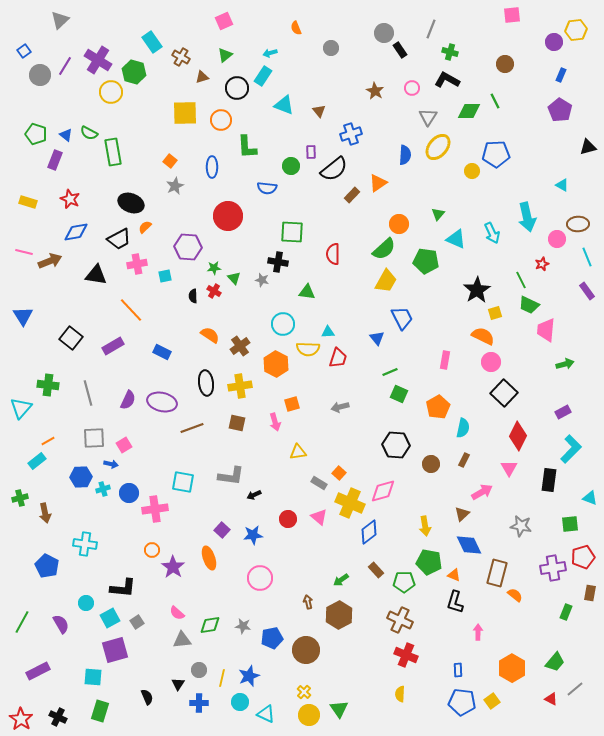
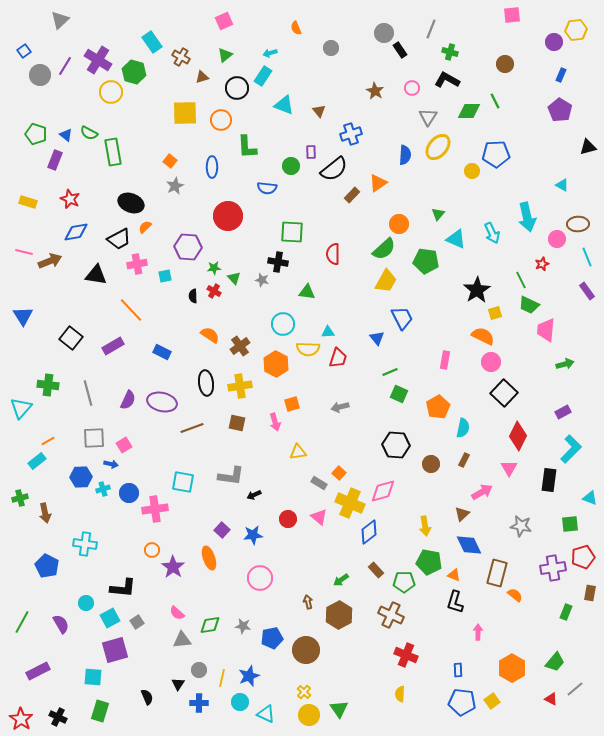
brown cross at (400, 620): moved 9 px left, 5 px up
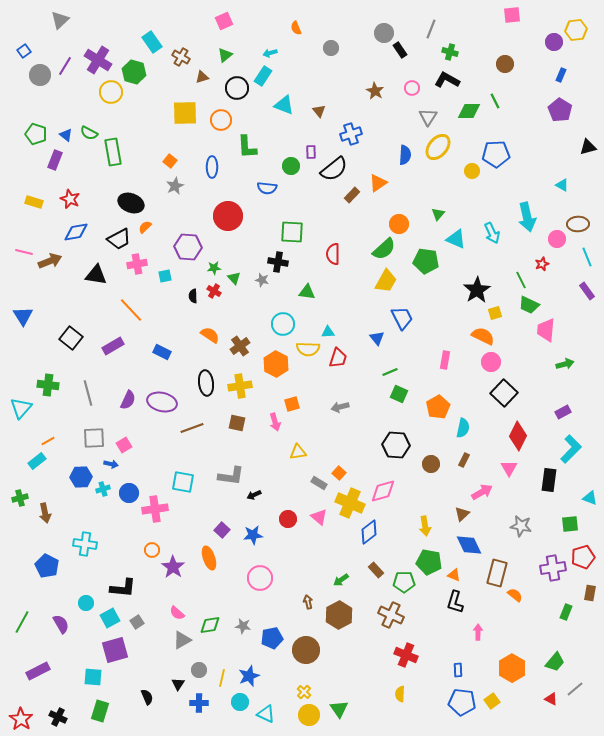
yellow rectangle at (28, 202): moved 6 px right
gray triangle at (182, 640): rotated 24 degrees counterclockwise
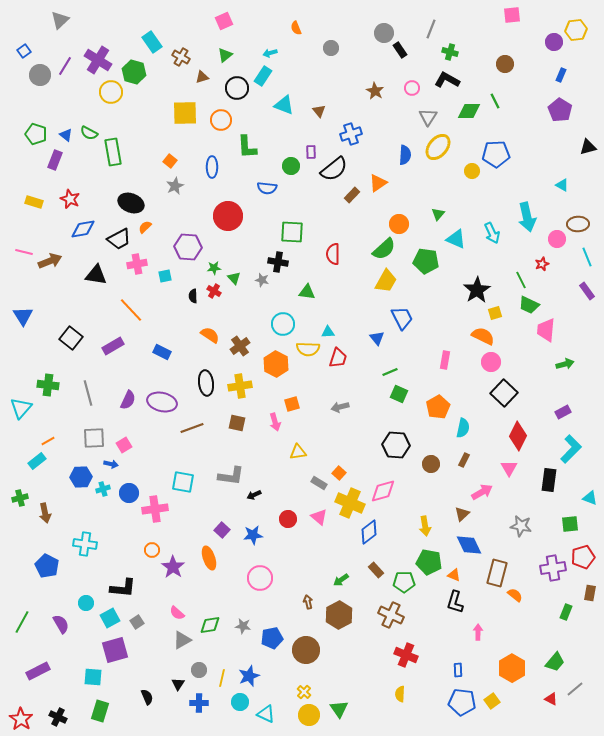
blue diamond at (76, 232): moved 7 px right, 3 px up
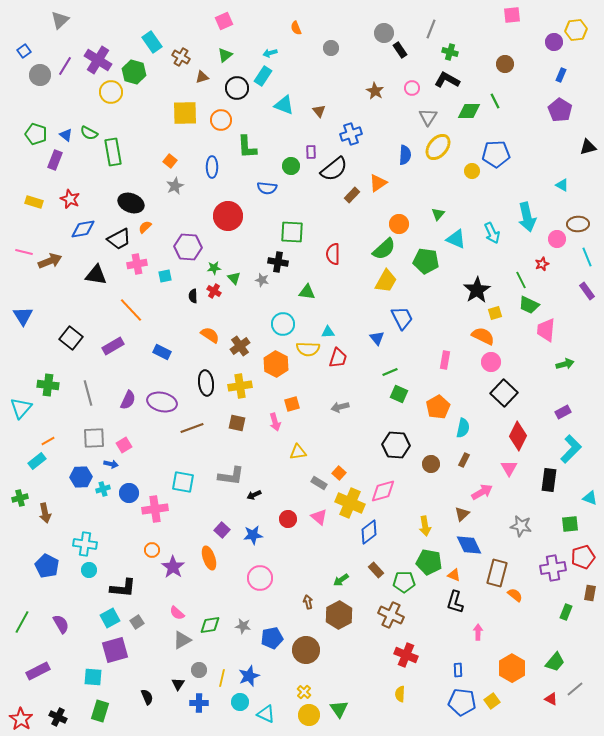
cyan circle at (86, 603): moved 3 px right, 33 px up
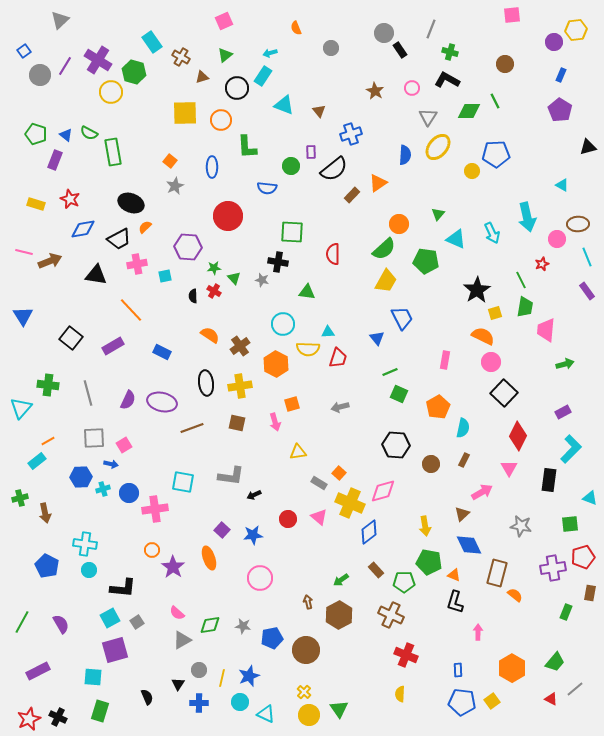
yellow rectangle at (34, 202): moved 2 px right, 2 px down
green trapezoid at (529, 305): moved 4 px left, 2 px down; rotated 105 degrees counterclockwise
red star at (21, 719): moved 8 px right; rotated 15 degrees clockwise
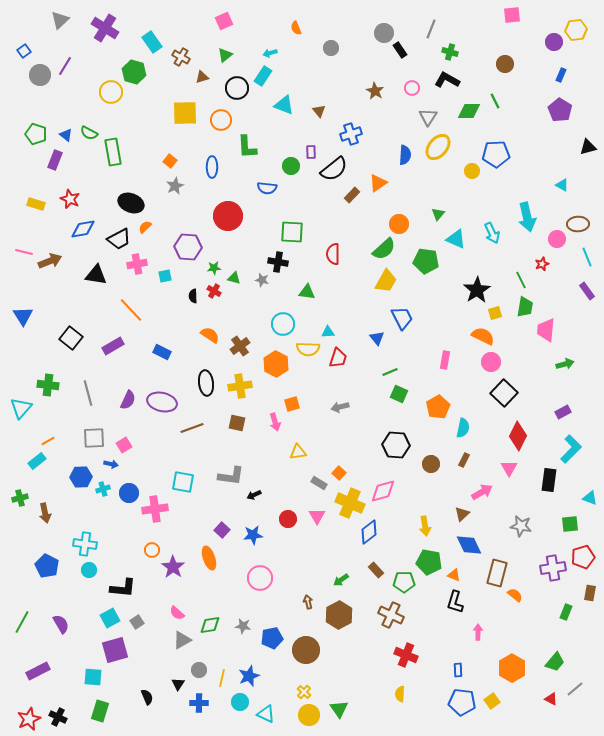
purple cross at (98, 60): moved 7 px right, 32 px up
green triangle at (234, 278): rotated 32 degrees counterclockwise
pink triangle at (319, 517): moved 2 px left, 1 px up; rotated 18 degrees clockwise
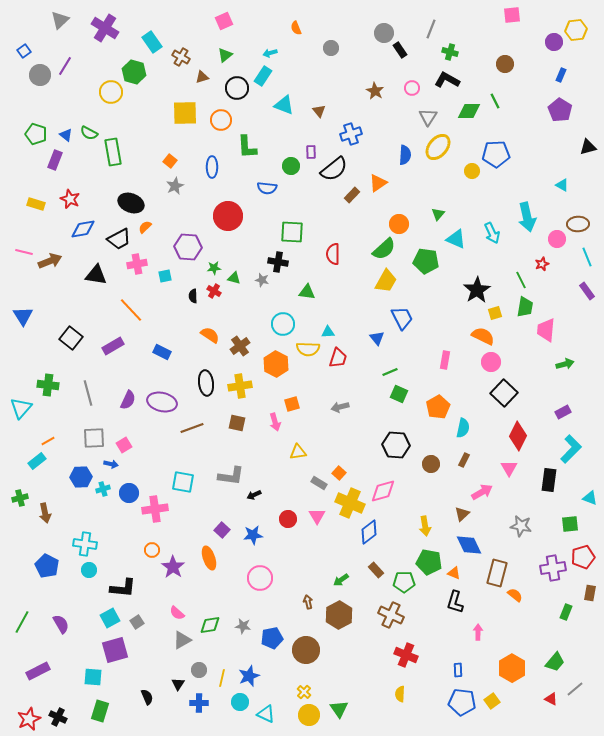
orange triangle at (454, 575): moved 2 px up
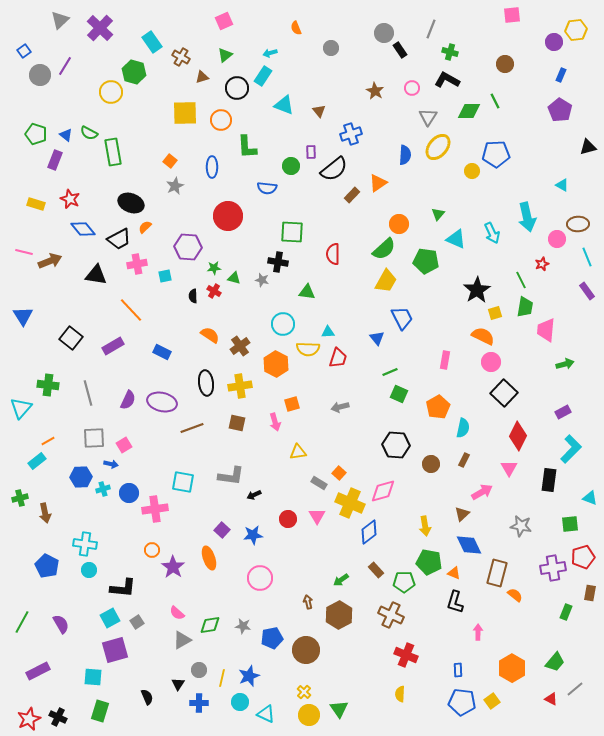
purple cross at (105, 28): moved 5 px left; rotated 12 degrees clockwise
blue diamond at (83, 229): rotated 60 degrees clockwise
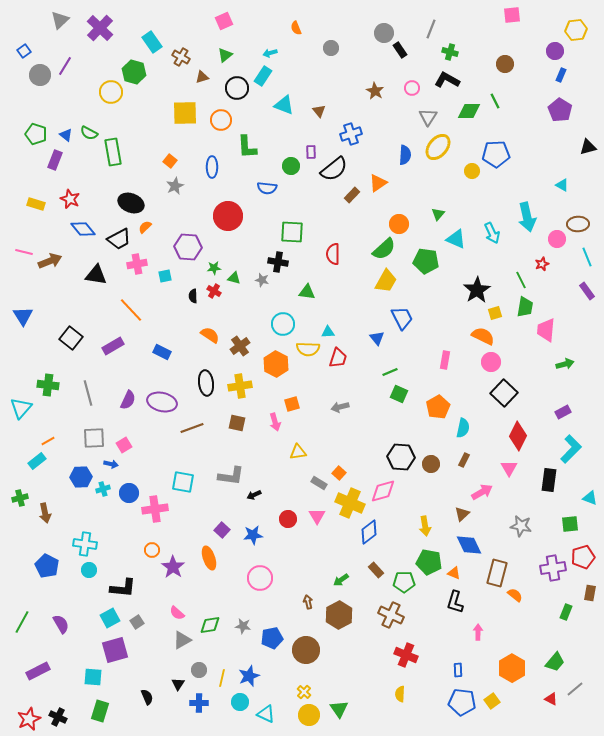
purple circle at (554, 42): moved 1 px right, 9 px down
black hexagon at (396, 445): moved 5 px right, 12 px down
